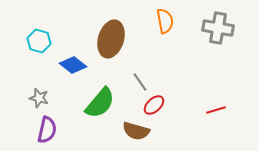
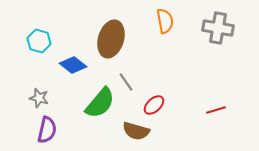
gray line: moved 14 px left
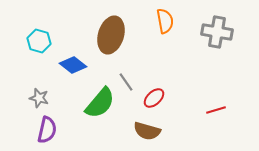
gray cross: moved 1 px left, 4 px down
brown ellipse: moved 4 px up
red ellipse: moved 7 px up
brown semicircle: moved 11 px right
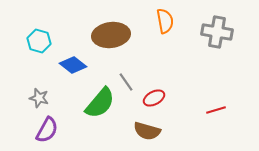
brown ellipse: rotated 66 degrees clockwise
red ellipse: rotated 15 degrees clockwise
purple semicircle: rotated 16 degrees clockwise
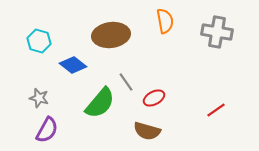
red line: rotated 18 degrees counterclockwise
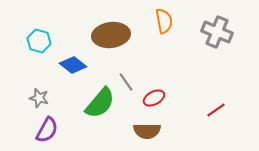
orange semicircle: moved 1 px left
gray cross: rotated 12 degrees clockwise
brown semicircle: rotated 16 degrees counterclockwise
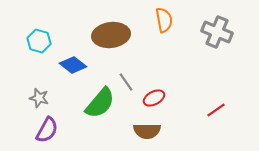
orange semicircle: moved 1 px up
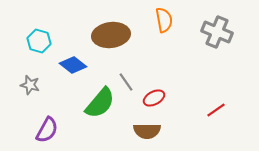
gray star: moved 9 px left, 13 px up
